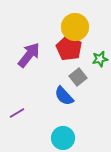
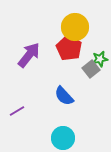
gray square: moved 13 px right, 8 px up
purple line: moved 2 px up
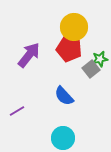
yellow circle: moved 1 px left
red pentagon: moved 1 px down; rotated 15 degrees counterclockwise
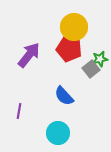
purple line: moved 2 px right; rotated 49 degrees counterclockwise
cyan circle: moved 5 px left, 5 px up
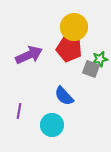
purple arrow: rotated 28 degrees clockwise
gray square: rotated 30 degrees counterclockwise
cyan circle: moved 6 px left, 8 px up
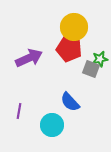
purple arrow: moved 3 px down
blue semicircle: moved 6 px right, 6 px down
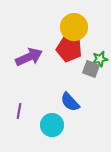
purple arrow: moved 1 px up
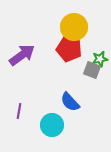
purple arrow: moved 7 px left, 2 px up; rotated 12 degrees counterclockwise
gray square: moved 1 px right, 1 px down
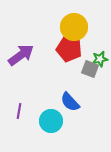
purple arrow: moved 1 px left
gray square: moved 2 px left, 1 px up
cyan circle: moved 1 px left, 4 px up
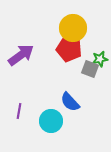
yellow circle: moved 1 px left, 1 px down
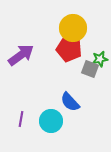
purple line: moved 2 px right, 8 px down
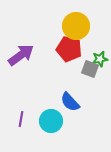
yellow circle: moved 3 px right, 2 px up
